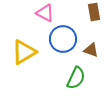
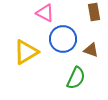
yellow triangle: moved 2 px right
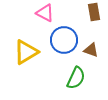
blue circle: moved 1 px right, 1 px down
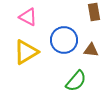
pink triangle: moved 17 px left, 4 px down
brown triangle: rotated 14 degrees counterclockwise
green semicircle: moved 3 px down; rotated 15 degrees clockwise
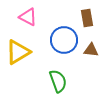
brown rectangle: moved 7 px left, 6 px down
yellow triangle: moved 8 px left
green semicircle: moved 18 px left; rotated 60 degrees counterclockwise
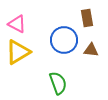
pink triangle: moved 11 px left, 7 px down
green semicircle: moved 2 px down
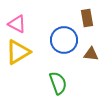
brown triangle: moved 4 px down
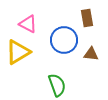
pink triangle: moved 11 px right
green semicircle: moved 1 px left, 2 px down
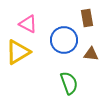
green semicircle: moved 12 px right, 2 px up
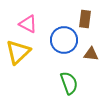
brown rectangle: moved 2 px left, 1 px down; rotated 18 degrees clockwise
yellow triangle: rotated 12 degrees counterclockwise
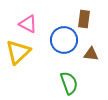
brown rectangle: moved 1 px left
